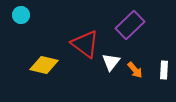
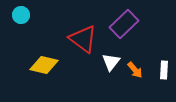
purple rectangle: moved 6 px left, 1 px up
red triangle: moved 2 px left, 5 px up
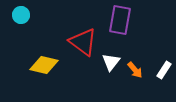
purple rectangle: moved 4 px left, 4 px up; rotated 36 degrees counterclockwise
red triangle: moved 3 px down
white rectangle: rotated 30 degrees clockwise
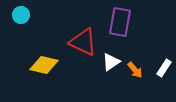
purple rectangle: moved 2 px down
red triangle: rotated 12 degrees counterclockwise
white triangle: rotated 18 degrees clockwise
white rectangle: moved 2 px up
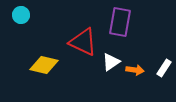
orange arrow: rotated 42 degrees counterclockwise
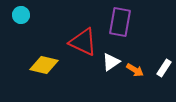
orange arrow: rotated 24 degrees clockwise
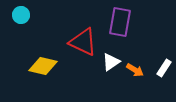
yellow diamond: moved 1 px left, 1 px down
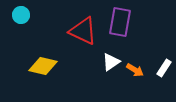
red triangle: moved 11 px up
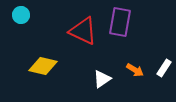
white triangle: moved 9 px left, 17 px down
